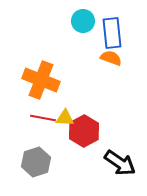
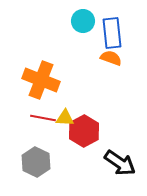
gray hexagon: rotated 16 degrees counterclockwise
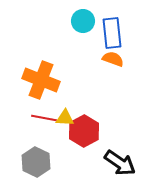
orange semicircle: moved 2 px right, 1 px down
red line: moved 1 px right
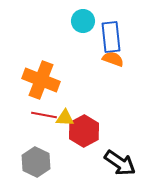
blue rectangle: moved 1 px left, 4 px down
red line: moved 3 px up
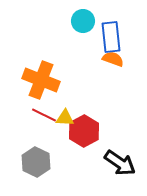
red line: rotated 15 degrees clockwise
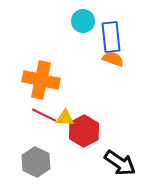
orange cross: rotated 9 degrees counterclockwise
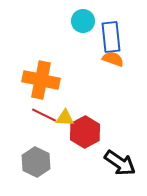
red hexagon: moved 1 px right, 1 px down
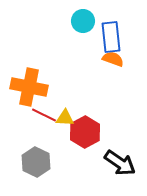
orange cross: moved 12 px left, 7 px down
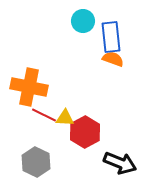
black arrow: rotated 12 degrees counterclockwise
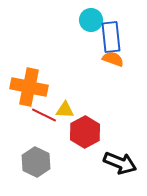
cyan circle: moved 8 px right, 1 px up
yellow triangle: moved 8 px up
